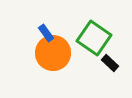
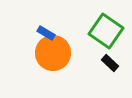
blue rectangle: rotated 24 degrees counterclockwise
green square: moved 12 px right, 7 px up
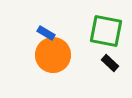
green square: rotated 24 degrees counterclockwise
orange circle: moved 2 px down
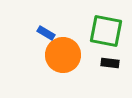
orange circle: moved 10 px right
black rectangle: rotated 36 degrees counterclockwise
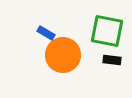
green square: moved 1 px right
black rectangle: moved 2 px right, 3 px up
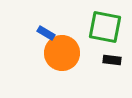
green square: moved 2 px left, 4 px up
orange circle: moved 1 px left, 2 px up
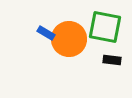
orange circle: moved 7 px right, 14 px up
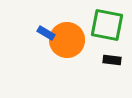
green square: moved 2 px right, 2 px up
orange circle: moved 2 px left, 1 px down
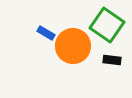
green square: rotated 24 degrees clockwise
orange circle: moved 6 px right, 6 px down
